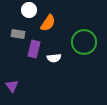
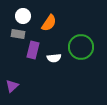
white circle: moved 6 px left, 6 px down
orange semicircle: moved 1 px right
green circle: moved 3 px left, 5 px down
purple rectangle: moved 1 px left, 1 px down
purple triangle: rotated 24 degrees clockwise
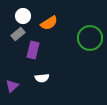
orange semicircle: rotated 24 degrees clockwise
gray rectangle: rotated 48 degrees counterclockwise
green circle: moved 9 px right, 9 px up
white semicircle: moved 12 px left, 20 px down
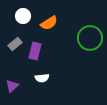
gray rectangle: moved 3 px left, 10 px down
purple rectangle: moved 2 px right, 1 px down
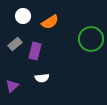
orange semicircle: moved 1 px right, 1 px up
green circle: moved 1 px right, 1 px down
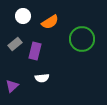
green circle: moved 9 px left
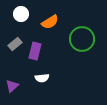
white circle: moved 2 px left, 2 px up
